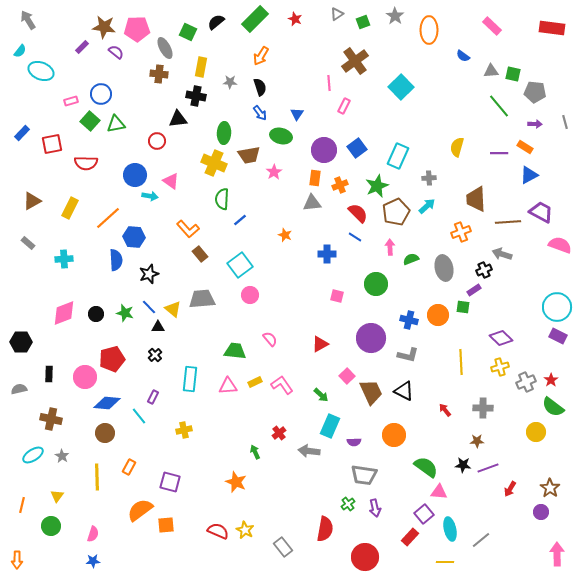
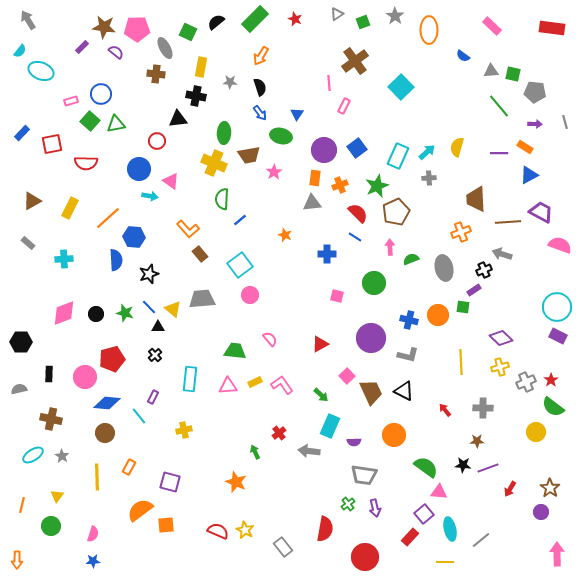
brown cross at (159, 74): moved 3 px left
blue circle at (135, 175): moved 4 px right, 6 px up
cyan arrow at (427, 206): moved 54 px up
green circle at (376, 284): moved 2 px left, 1 px up
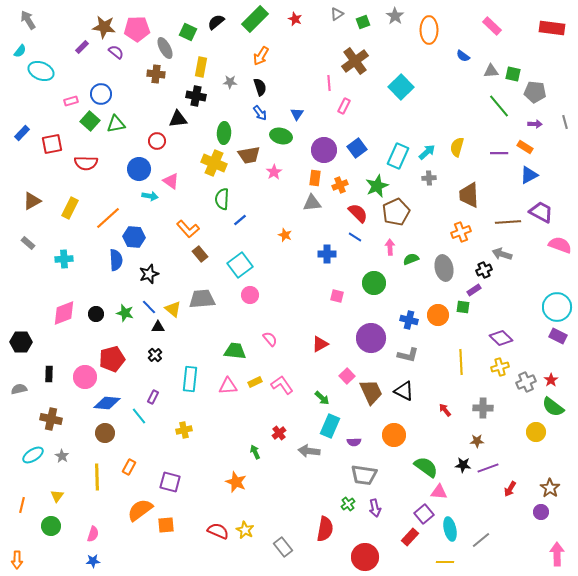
brown trapezoid at (476, 199): moved 7 px left, 4 px up
green arrow at (321, 395): moved 1 px right, 3 px down
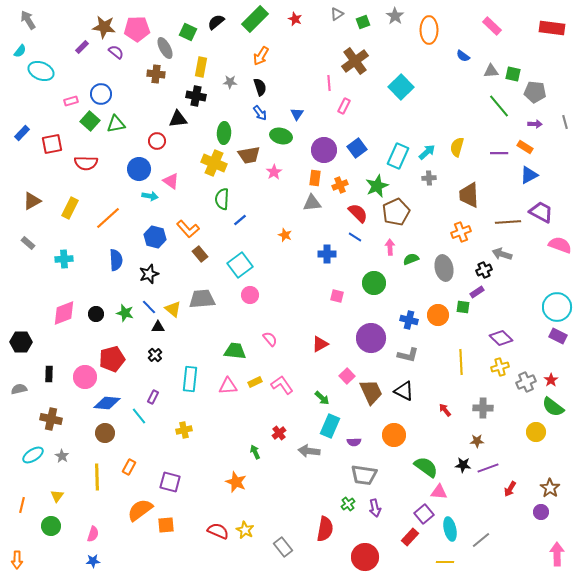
blue hexagon at (134, 237): moved 21 px right; rotated 10 degrees clockwise
purple rectangle at (474, 290): moved 3 px right, 2 px down
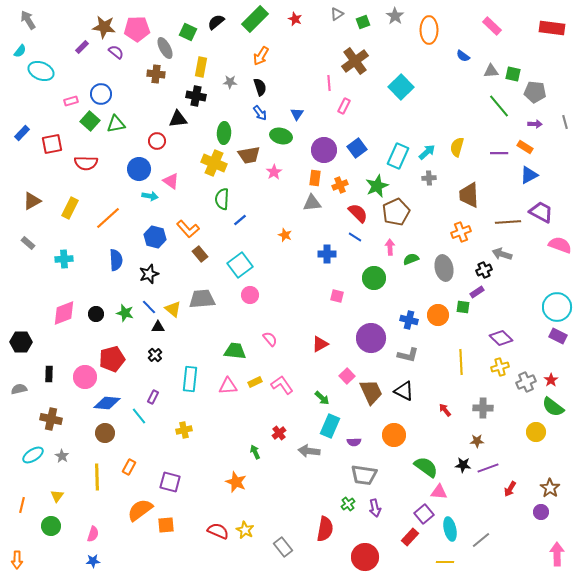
green circle at (374, 283): moved 5 px up
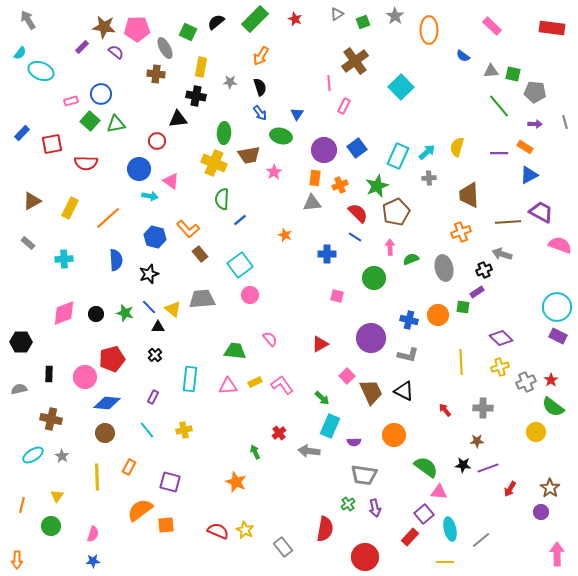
cyan semicircle at (20, 51): moved 2 px down
cyan line at (139, 416): moved 8 px right, 14 px down
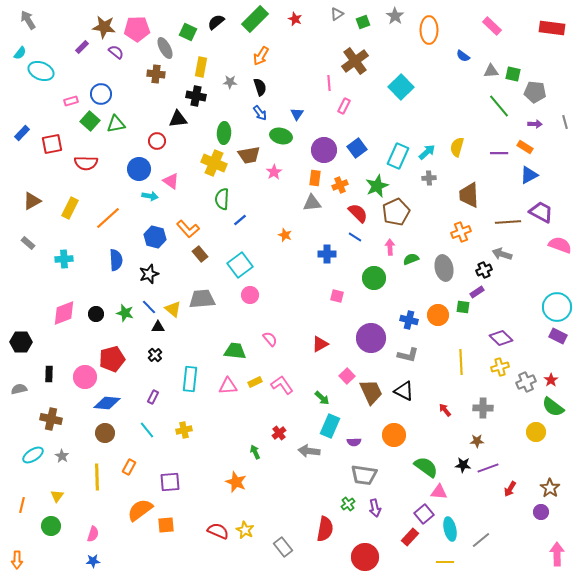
purple square at (170, 482): rotated 20 degrees counterclockwise
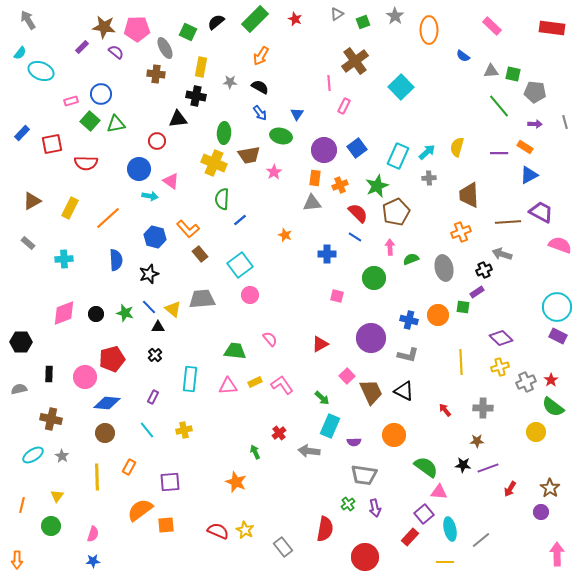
black semicircle at (260, 87): rotated 42 degrees counterclockwise
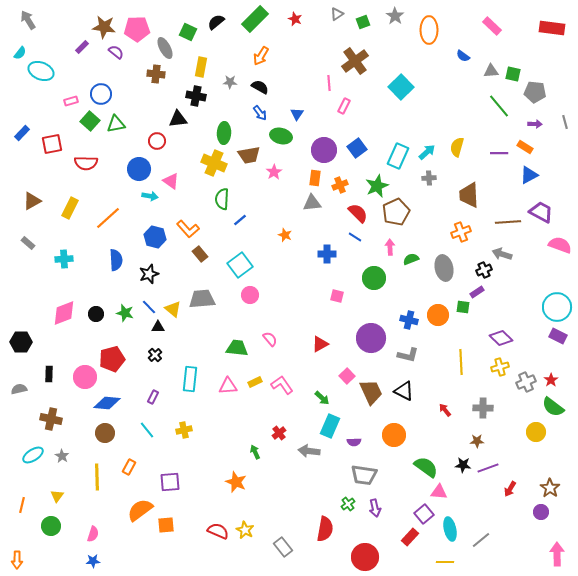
green trapezoid at (235, 351): moved 2 px right, 3 px up
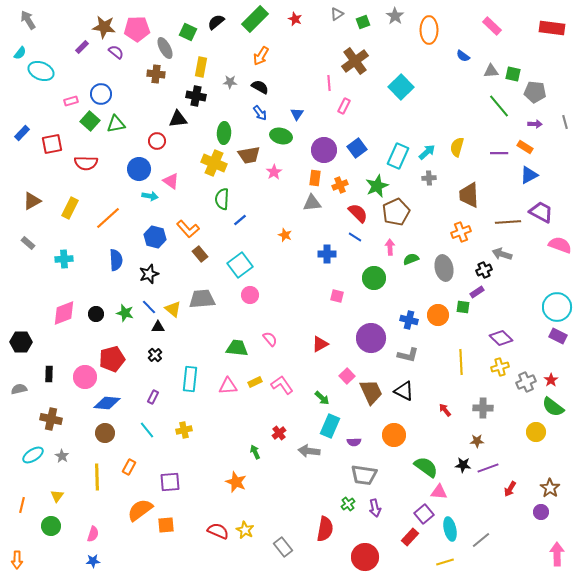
yellow line at (445, 562): rotated 18 degrees counterclockwise
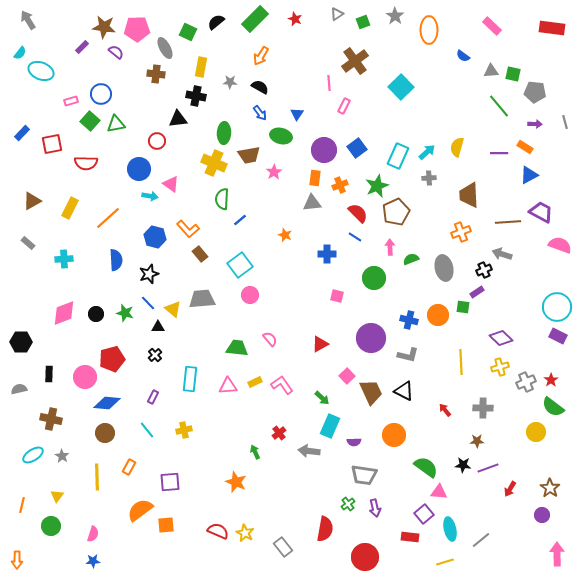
pink triangle at (171, 181): moved 3 px down
blue line at (149, 307): moved 1 px left, 4 px up
purple circle at (541, 512): moved 1 px right, 3 px down
yellow star at (245, 530): moved 3 px down
red rectangle at (410, 537): rotated 54 degrees clockwise
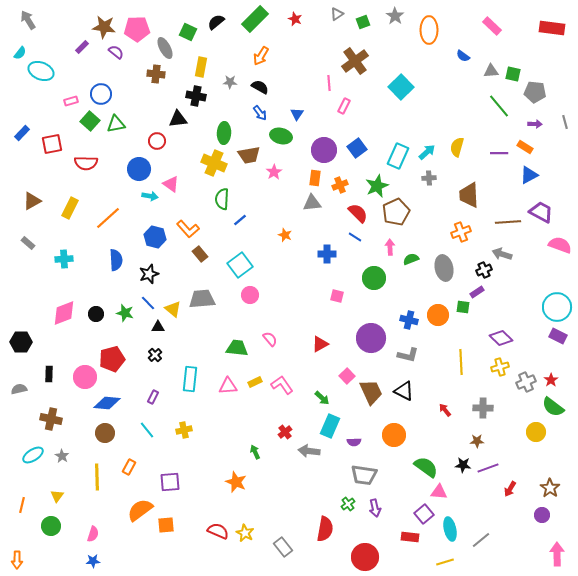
red cross at (279, 433): moved 6 px right, 1 px up
